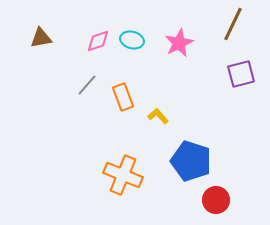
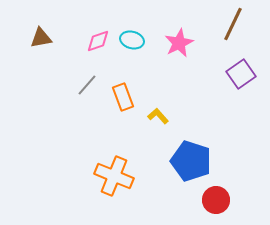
purple square: rotated 20 degrees counterclockwise
orange cross: moved 9 px left, 1 px down
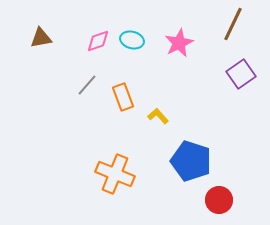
orange cross: moved 1 px right, 2 px up
red circle: moved 3 px right
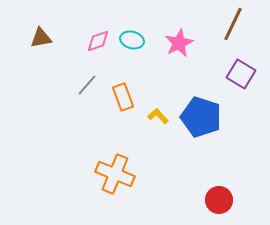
purple square: rotated 24 degrees counterclockwise
blue pentagon: moved 10 px right, 44 px up
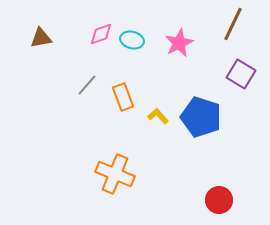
pink diamond: moved 3 px right, 7 px up
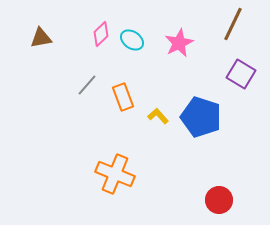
pink diamond: rotated 25 degrees counterclockwise
cyan ellipse: rotated 20 degrees clockwise
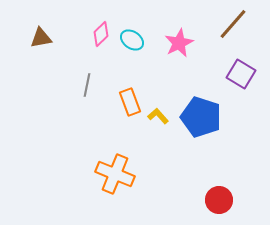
brown line: rotated 16 degrees clockwise
gray line: rotated 30 degrees counterclockwise
orange rectangle: moved 7 px right, 5 px down
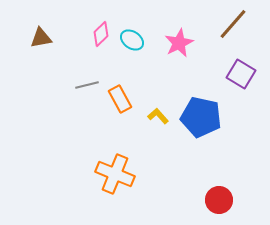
gray line: rotated 65 degrees clockwise
orange rectangle: moved 10 px left, 3 px up; rotated 8 degrees counterclockwise
blue pentagon: rotated 6 degrees counterclockwise
